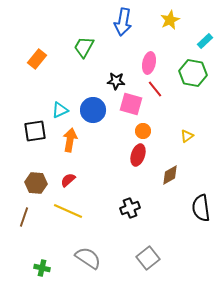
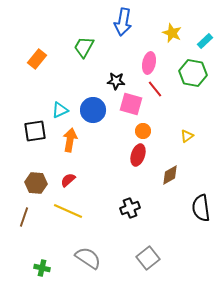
yellow star: moved 2 px right, 13 px down; rotated 24 degrees counterclockwise
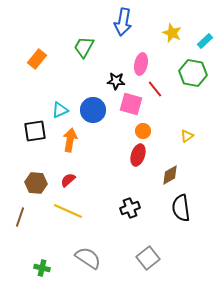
pink ellipse: moved 8 px left, 1 px down
black semicircle: moved 20 px left
brown line: moved 4 px left
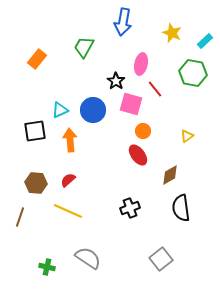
black star: rotated 30 degrees clockwise
orange arrow: rotated 15 degrees counterclockwise
red ellipse: rotated 55 degrees counterclockwise
gray square: moved 13 px right, 1 px down
green cross: moved 5 px right, 1 px up
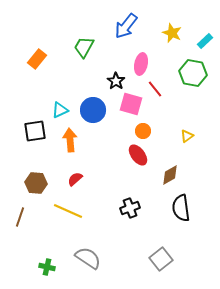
blue arrow: moved 3 px right, 4 px down; rotated 28 degrees clockwise
red semicircle: moved 7 px right, 1 px up
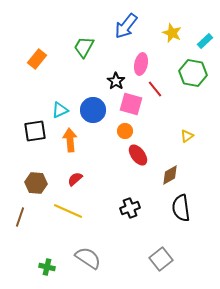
orange circle: moved 18 px left
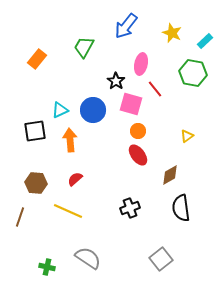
orange circle: moved 13 px right
